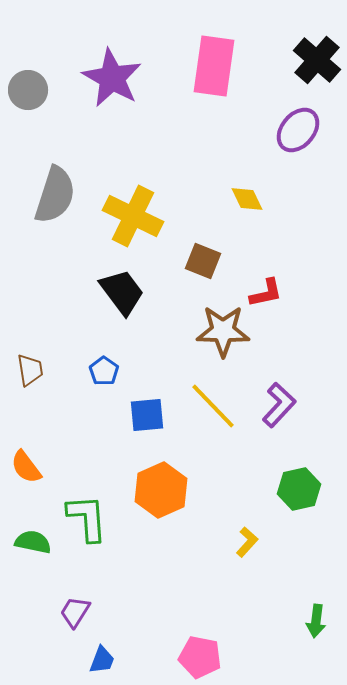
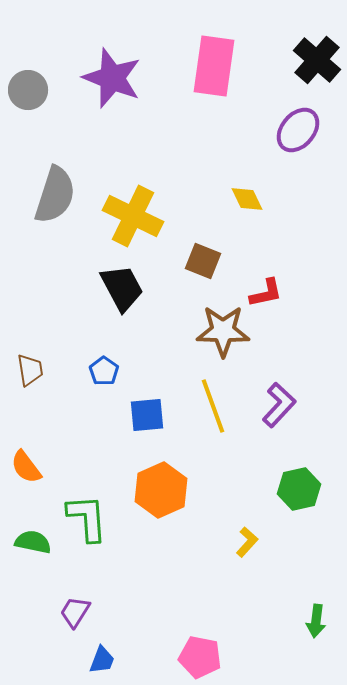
purple star: rotated 8 degrees counterclockwise
black trapezoid: moved 4 px up; rotated 9 degrees clockwise
yellow line: rotated 24 degrees clockwise
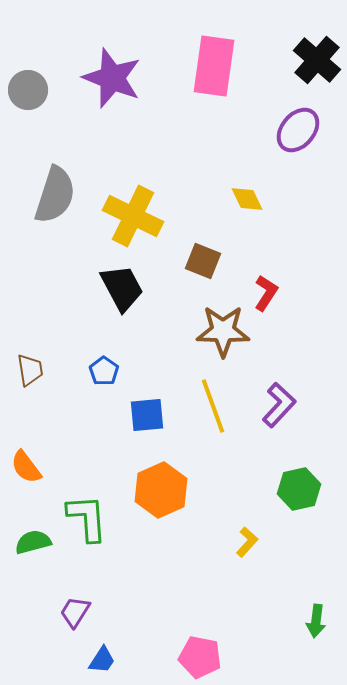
red L-shape: rotated 45 degrees counterclockwise
green semicircle: rotated 27 degrees counterclockwise
blue trapezoid: rotated 12 degrees clockwise
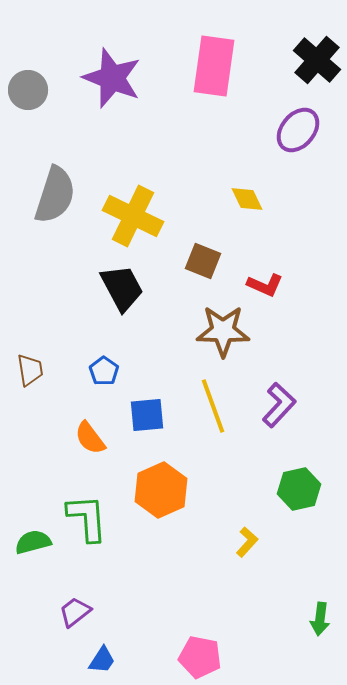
red L-shape: moved 1 px left, 8 px up; rotated 81 degrees clockwise
orange semicircle: moved 64 px right, 29 px up
purple trapezoid: rotated 20 degrees clockwise
green arrow: moved 4 px right, 2 px up
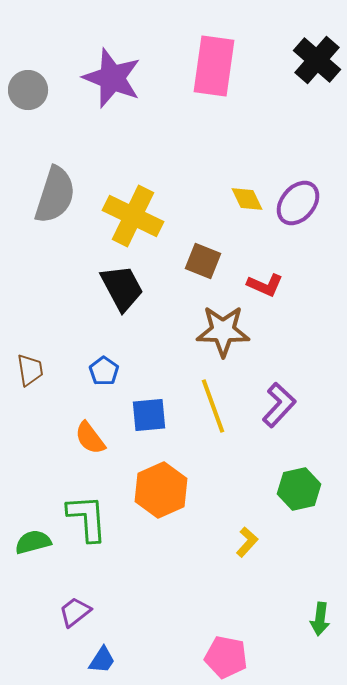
purple ellipse: moved 73 px down
blue square: moved 2 px right
pink pentagon: moved 26 px right
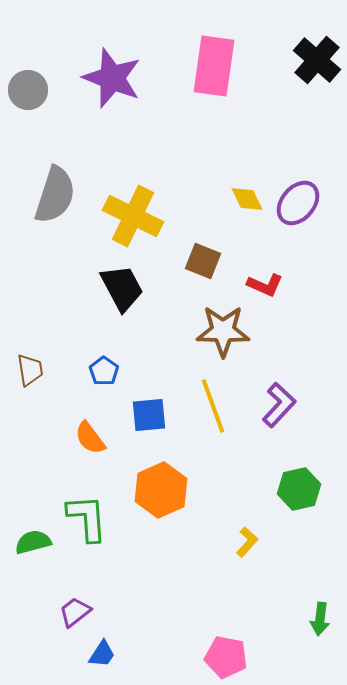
blue trapezoid: moved 6 px up
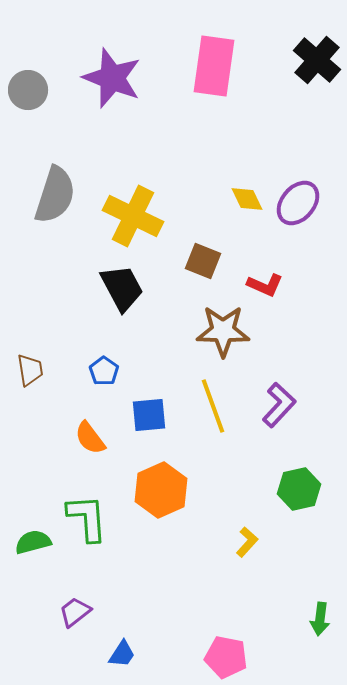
blue trapezoid: moved 20 px right
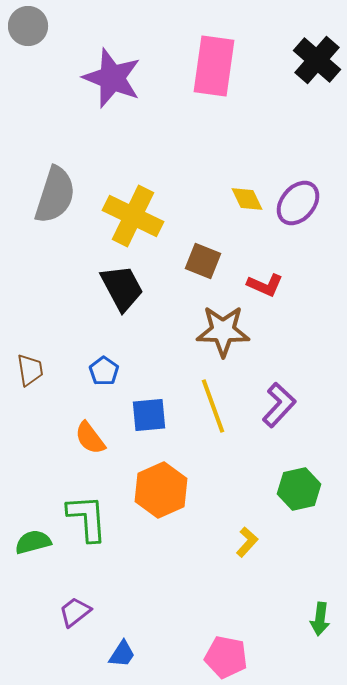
gray circle: moved 64 px up
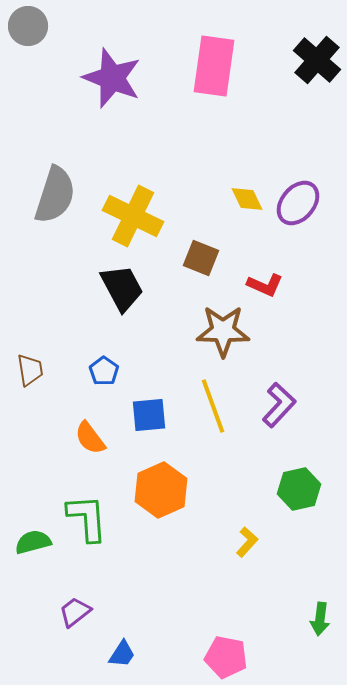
brown square: moved 2 px left, 3 px up
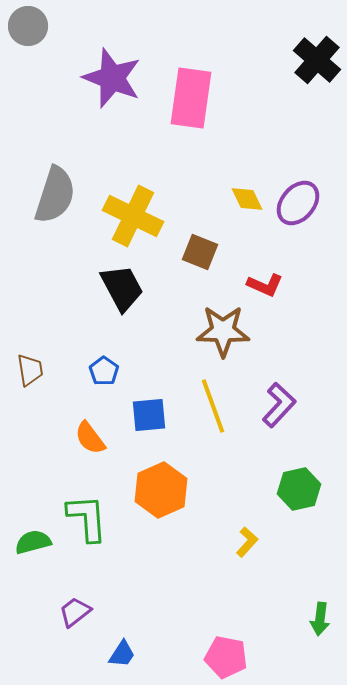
pink rectangle: moved 23 px left, 32 px down
brown square: moved 1 px left, 6 px up
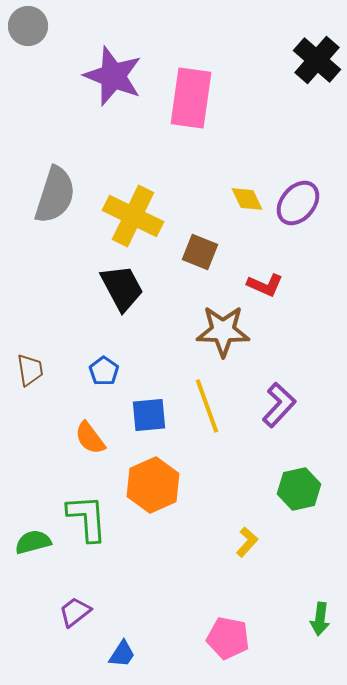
purple star: moved 1 px right, 2 px up
yellow line: moved 6 px left
orange hexagon: moved 8 px left, 5 px up
pink pentagon: moved 2 px right, 19 px up
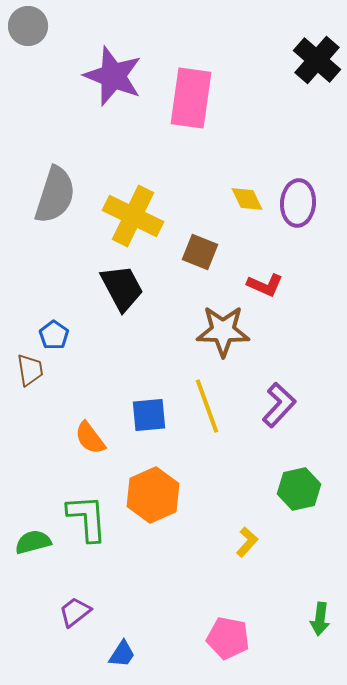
purple ellipse: rotated 36 degrees counterclockwise
blue pentagon: moved 50 px left, 36 px up
orange hexagon: moved 10 px down
